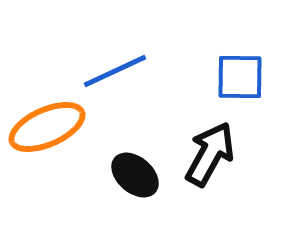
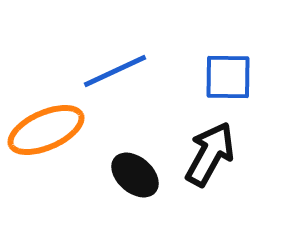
blue square: moved 12 px left
orange ellipse: moved 1 px left, 3 px down
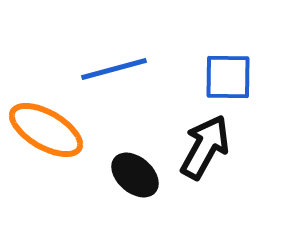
blue line: moved 1 px left, 2 px up; rotated 10 degrees clockwise
orange ellipse: rotated 54 degrees clockwise
black arrow: moved 5 px left, 7 px up
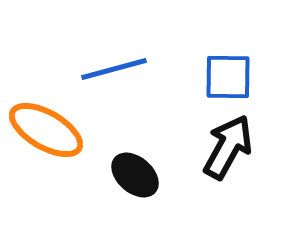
black arrow: moved 23 px right
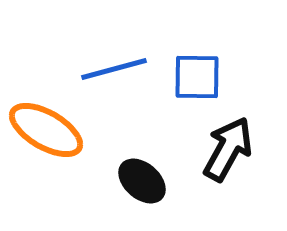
blue square: moved 31 px left
black arrow: moved 2 px down
black ellipse: moved 7 px right, 6 px down
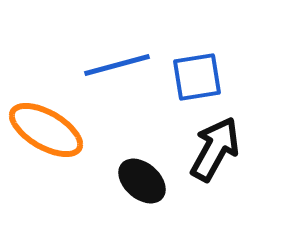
blue line: moved 3 px right, 4 px up
blue square: rotated 10 degrees counterclockwise
black arrow: moved 13 px left
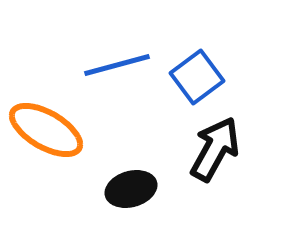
blue square: rotated 28 degrees counterclockwise
black ellipse: moved 11 px left, 8 px down; rotated 57 degrees counterclockwise
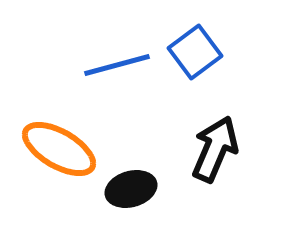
blue square: moved 2 px left, 25 px up
orange ellipse: moved 13 px right, 19 px down
black arrow: rotated 6 degrees counterclockwise
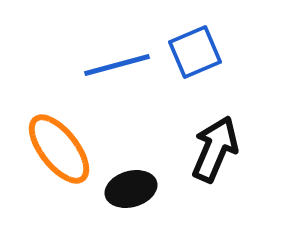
blue square: rotated 14 degrees clockwise
orange ellipse: rotated 22 degrees clockwise
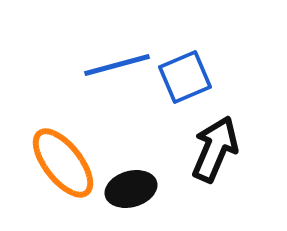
blue square: moved 10 px left, 25 px down
orange ellipse: moved 4 px right, 14 px down
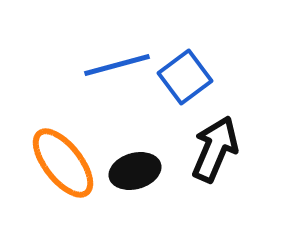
blue square: rotated 14 degrees counterclockwise
black ellipse: moved 4 px right, 18 px up
